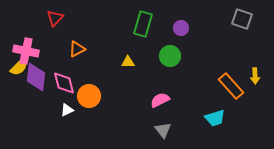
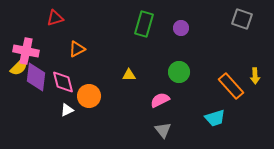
red triangle: rotated 30 degrees clockwise
green rectangle: moved 1 px right
green circle: moved 9 px right, 16 px down
yellow triangle: moved 1 px right, 13 px down
pink diamond: moved 1 px left, 1 px up
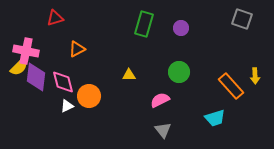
white triangle: moved 4 px up
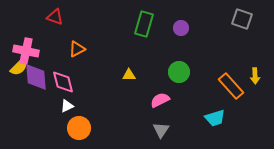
red triangle: moved 1 px up; rotated 36 degrees clockwise
purple diamond: rotated 12 degrees counterclockwise
orange circle: moved 10 px left, 32 px down
gray triangle: moved 2 px left; rotated 12 degrees clockwise
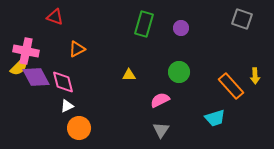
purple diamond: rotated 24 degrees counterclockwise
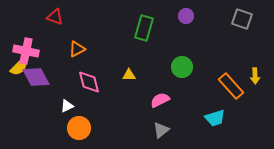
green rectangle: moved 4 px down
purple circle: moved 5 px right, 12 px up
green circle: moved 3 px right, 5 px up
pink diamond: moved 26 px right
gray triangle: rotated 18 degrees clockwise
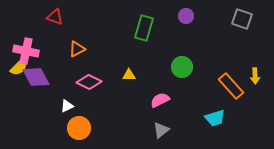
pink diamond: rotated 50 degrees counterclockwise
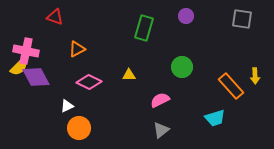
gray square: rotated 10 degrees counterclockwise
